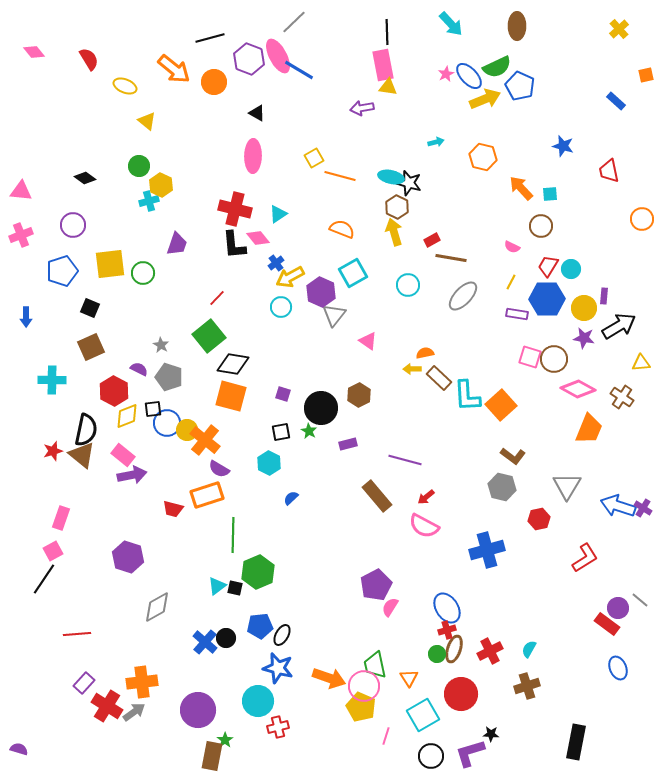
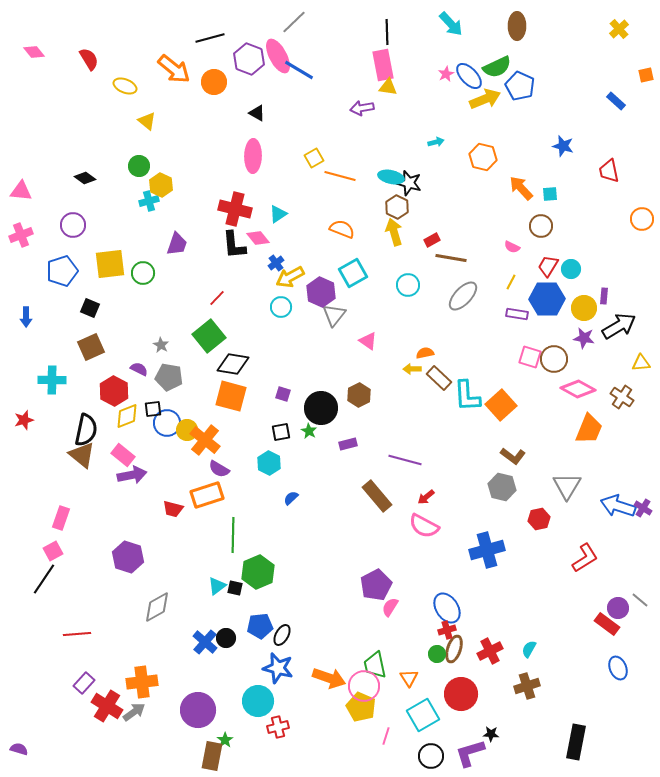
gray pentagon at (169, 377): rotated 8 degrees counterclockwise
red star at (53, 451): moved 29 px left, 31 px up
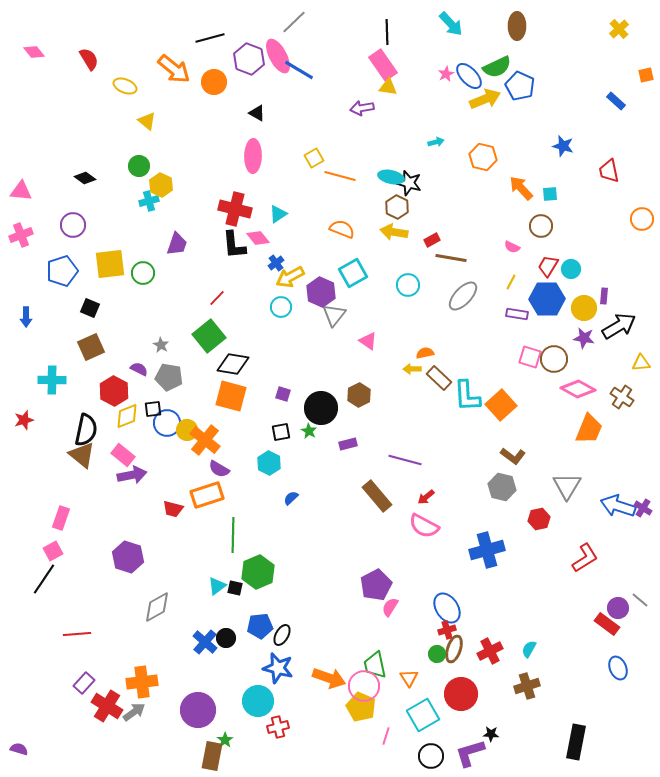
pink rectangle at (383, 65): rotated 24 degrees counterclockwise
yellow arrow at (394, 232): rotated 64 degrees counterclockwise
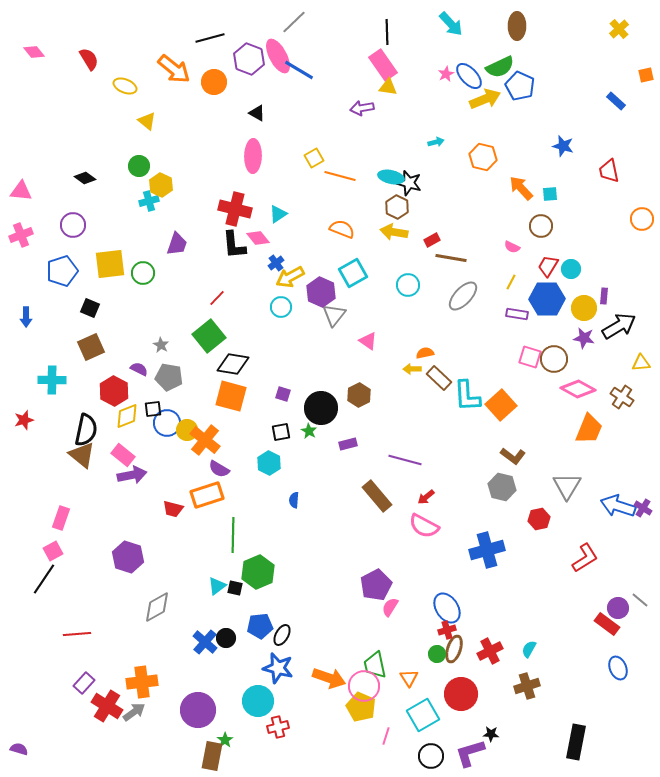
green semicircle at (497, 67): moved 3 px right
blue semicircle at (291, 498): moved 3 px right, 2 px down; rotated 42 degrees counterclockwise
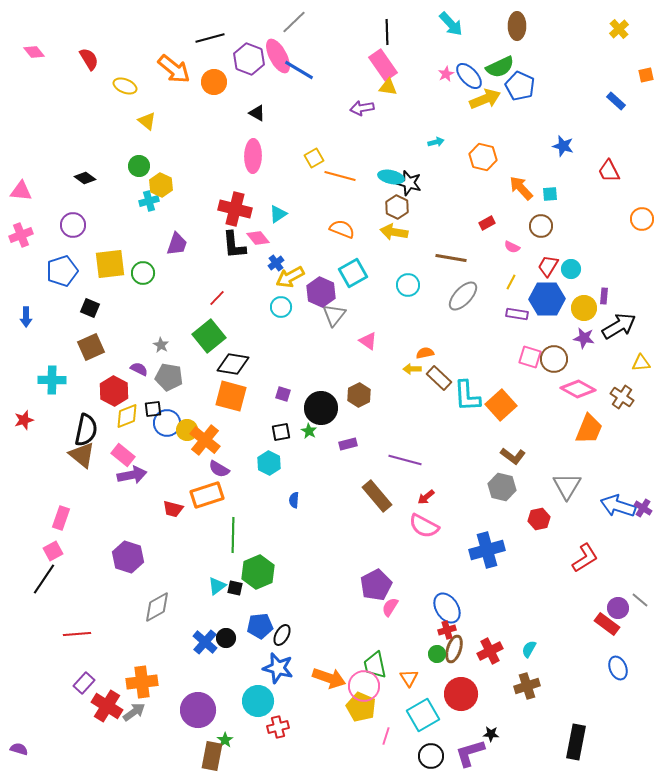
red trapezoid at (609, 171): rotated 15 degrees counterclockwise
red rectangle at (432, 240): moved 55 px right, 17 px up
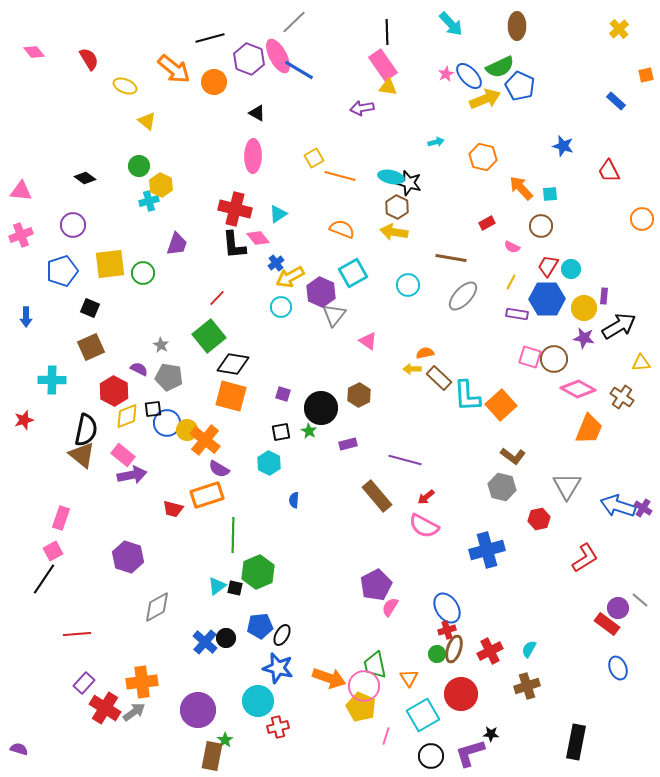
red cross at (107, 706): moved 2 px left, 2 px down
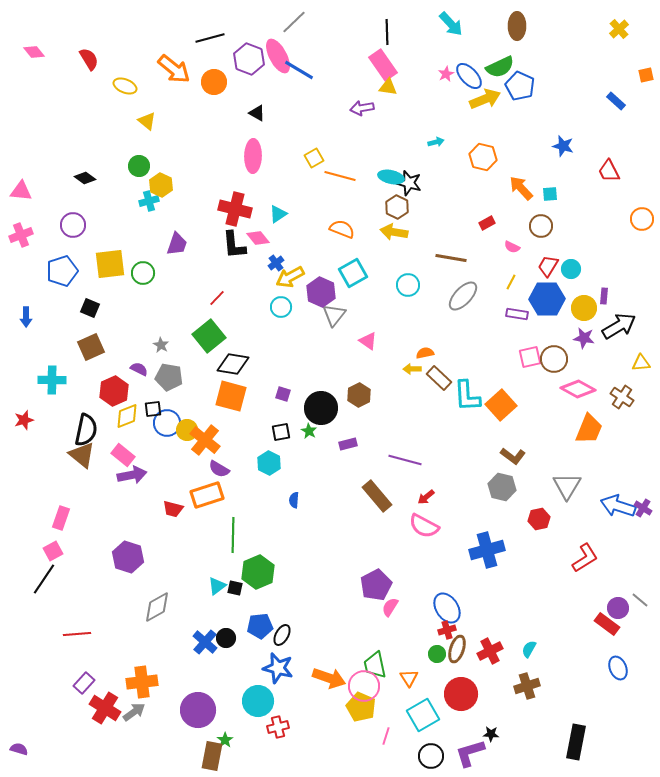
pink square at (530, 357): rotated 30 degrees counterclockwise
red hexagon at (114, 391): rotated 8 degrees clockwise
brown ellipse at (454, 649): moved 3 px right
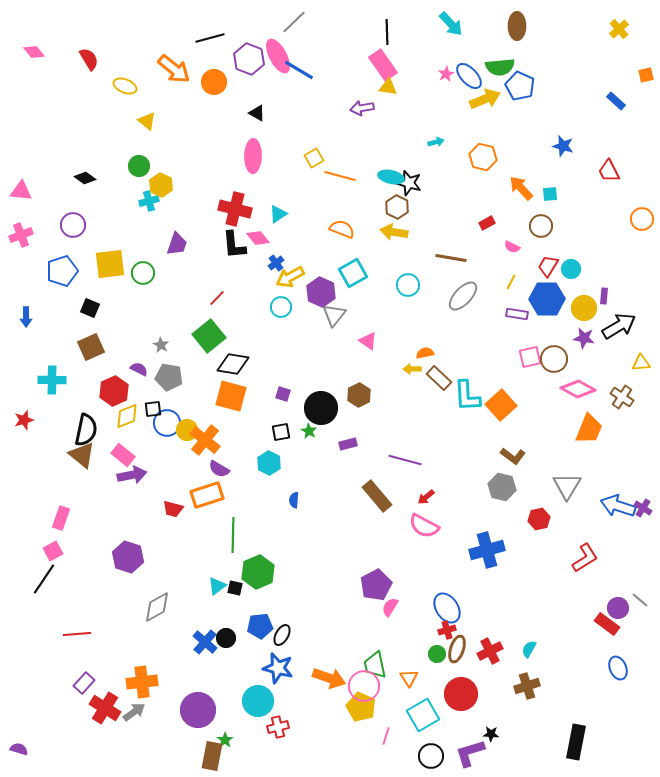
green semicircle at (500, 67): rotated 20 degrees clockwise
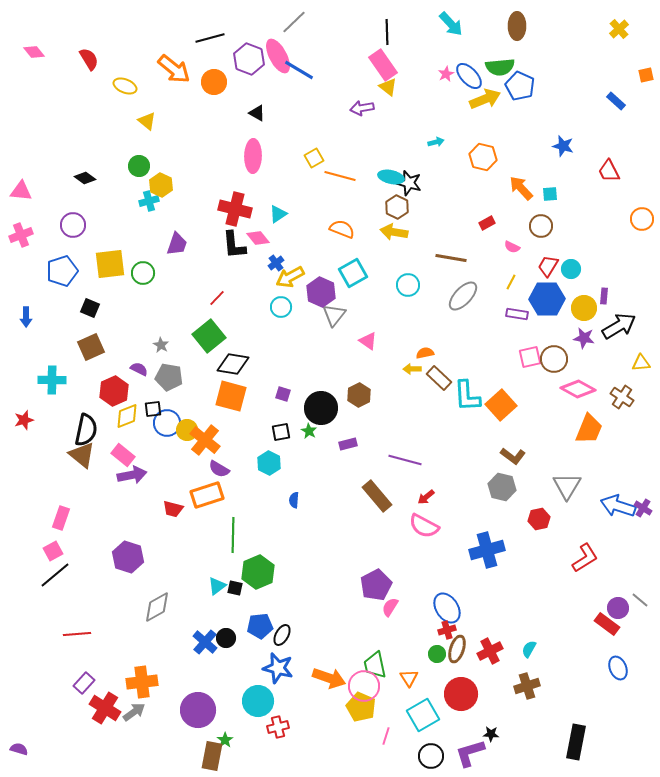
yellow triangle at (388, 87): rotated 30 degrees clockwise
black line at (44, 579): moved 11 px right, 4 px up; rotated 16 degrees clockwise
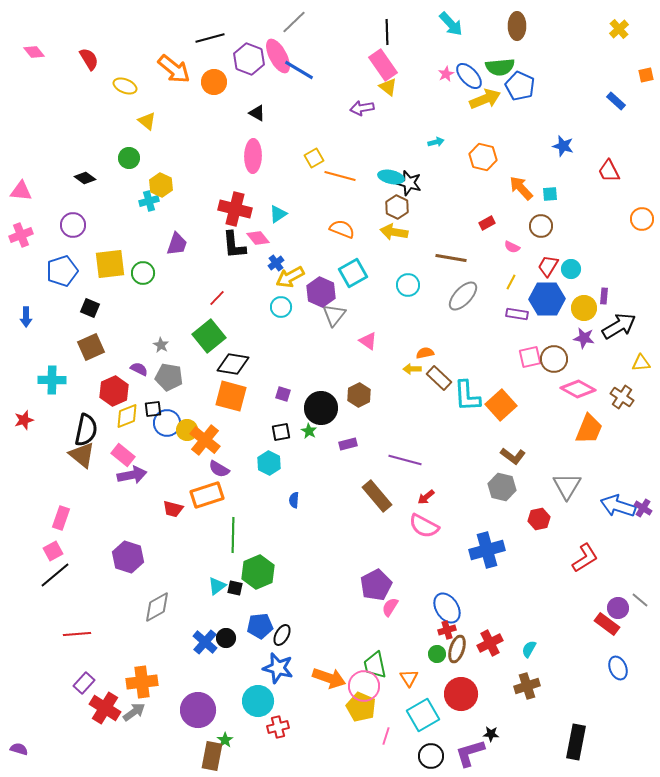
green circle at (139, 166): moved 10 px left, 8 px up
red cross at (490, 651): moved 8 px up
